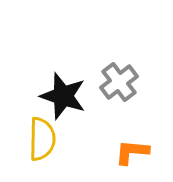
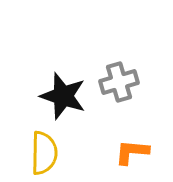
gray cross: rotated 21 degrees clockwise
yellow semicircle: moved 2 px right, 14 px down
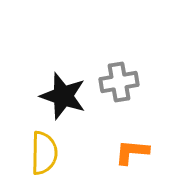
gray cross: rotated 6 degrees clockwise
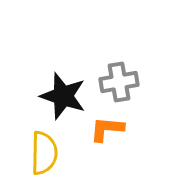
orange L-shape: moved 25 px left, 23 px up
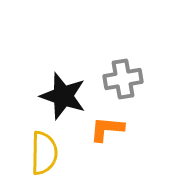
gray cross: moved 4 px right, 3 px up
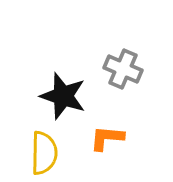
gray cross: moved 10 px up; rotated 33 degrees clockwise
orange L-shape: moved 9 px down
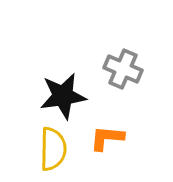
black star: rotated 27 degrees counterclockwise
yellow semicircle: moved 9 px right, 4 px up
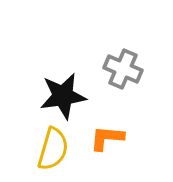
yellow semicircle: rotated 15 degrees clockwise
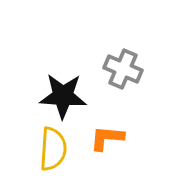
black star: rotated 12 degrees clockwise
yellow semicircle: rotated 12 degrees counterclockwise
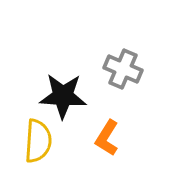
orange L-shape: rotated 63 degrees counterclockwise
yellow semicircle: moved 15 px left, 8 px up
